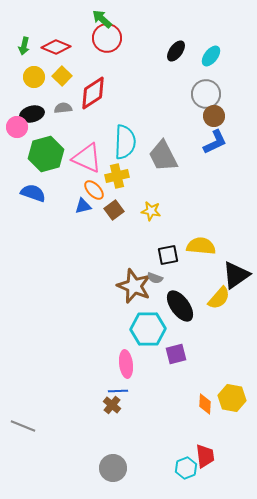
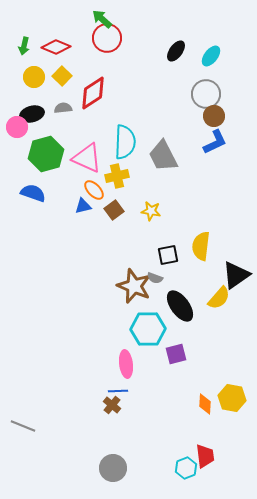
yellow semicircle at (201, 246): rotated 88 degrees counterclockwise
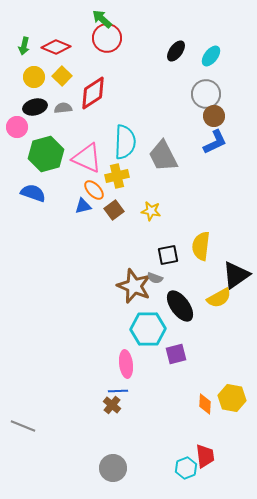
black ellipse at (32, 114): moved 3 px right, 7 px up
yellow semicircle at (219, 298): rotated 20 degrees clockwise
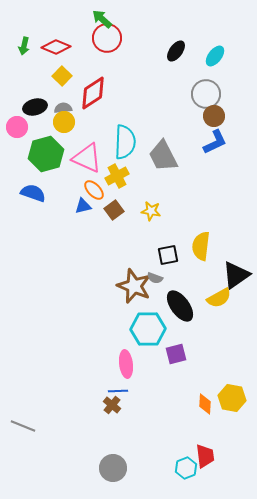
cyan ellipse at (211, 56): moved 4 px right
yellow circle at (34, 77): moved 30 px right, 45 px down
yellow cross at (117, 176): rotated 15 degrees counterclockwise
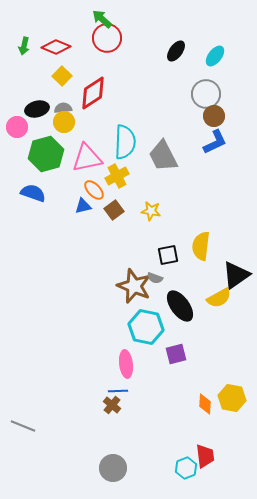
black ellipse at (35, 107): moved 2 px right, 2 px down
pink triangle at (87, 158): rotated 36 degrees counterclockwise
cyan hexagon at (148, 329): moved 2 px left, 2 px up; rotated 12 degrees clockwise
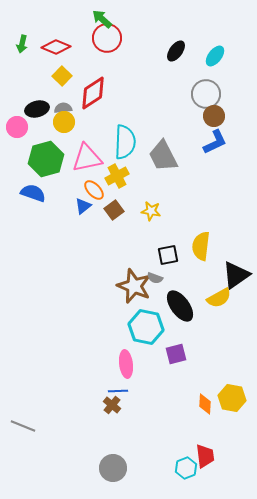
green arrow at (24, 46): moved 2 px left, 2 px up
green hexagon at (46, 154): moved 5 px down
blue triangle at (83, 206): rotated 24 degrees counterclockwise
